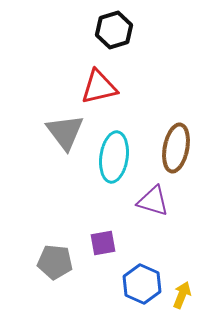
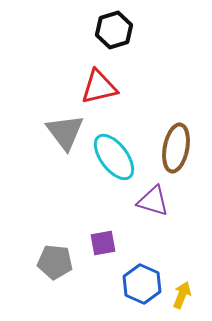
cyan ellipse: rotated 45 degrees counterclockwise
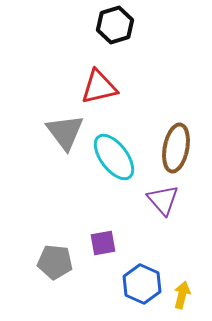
black hexagon: moved 1 px right, 5 px up
purple triangle: moved 10 px right, 1 px up; rotated 32 degrees clockwise
yellow arrow: rotated 8 degrees counterclockwise
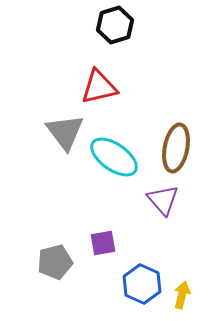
cyan ellipse: rotated 18 degrees counterclockwise
gray pentagon: rotated 20 degrees counterclockwise
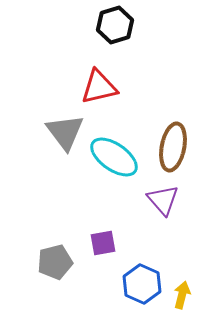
brown ellipse: moved 3 px left, 1 px up
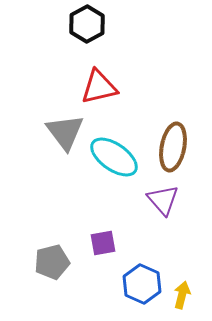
black hexagon: moved 28 px left, 1 px up; rotated 12 degrees counterclockwise
gray pentagon: moved 3 px left
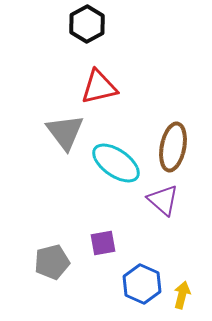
cyan ellipse: moved 2 px right, 6 px down
purple triangle: rotated 8 degrees counterclockwise
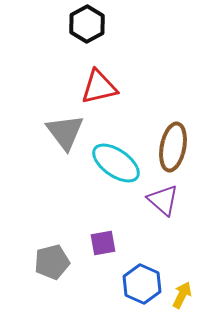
yellow arrow: rotated 12 degrees clockwise
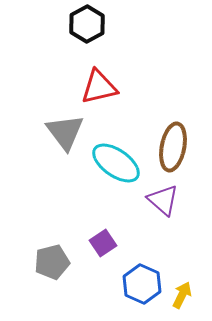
purple square: rotated 24 degrees counterclockwise
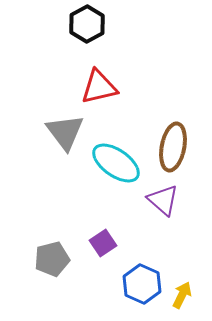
gray pentagon: moved 3 px up
